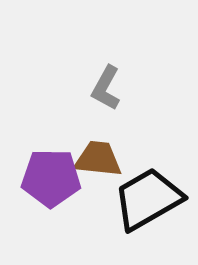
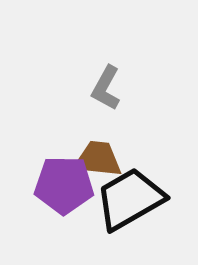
purple pentagon: moved 13 px right, 7 px down
black trapezoid: moved 18 px left
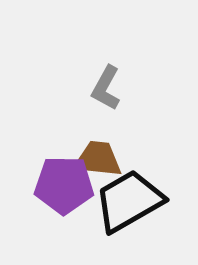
black trapezoid: moved 1 px left, 2 px down
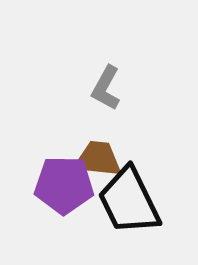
black trapezoid: rotated 86 degrees counterclockwise
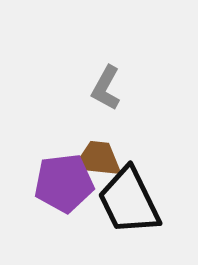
purple pentagon: moved 2 px up; rotated 8 degrees counterclockwise
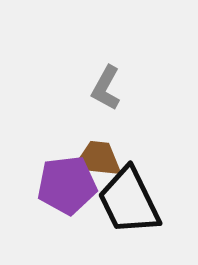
purple pentagon: moved 3 px right, 2 px down
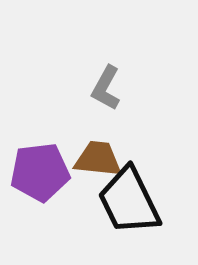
purple pentagon: moved 27 px left, 13 px up
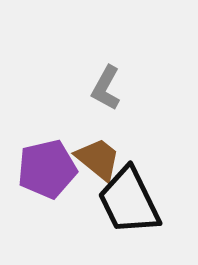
brown trapezoid: rotated 33 degrees clockwise
purple pentagon: moved 7 px right, 3 px up; rotated 6 degrees counterclockwise
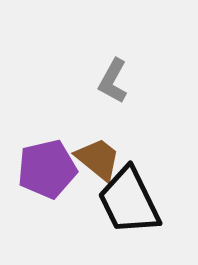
gray L-shape: moved 7 px right, 7 px up
